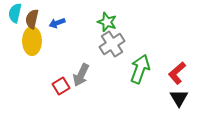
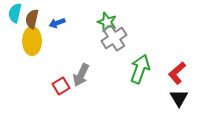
gray cross: moved 2 px right, 6 px up
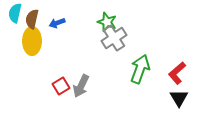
gray arrow: moved 11 px down
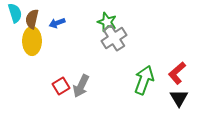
cyan semicircle: rotated 150 degrees clockwise
green arrow: moved 4 px right, 11 px down
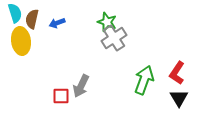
yellow ellipse: moved 11 px left; rotated 8 degrees counterclockwise
red L-shape: rotated 15 degrees counterclockwise
red square: moved 10 px down; rotated 30 degrees clockwise
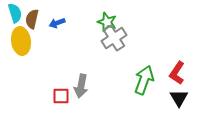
gray arrow: rotated 15 degrees counterclockwise
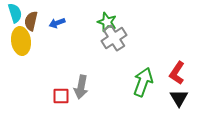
brown semicircle: moved 1 px left, 2 px down
green arrow: moved 1 px left, 2 px down
gray arrow: moved 1 px down
